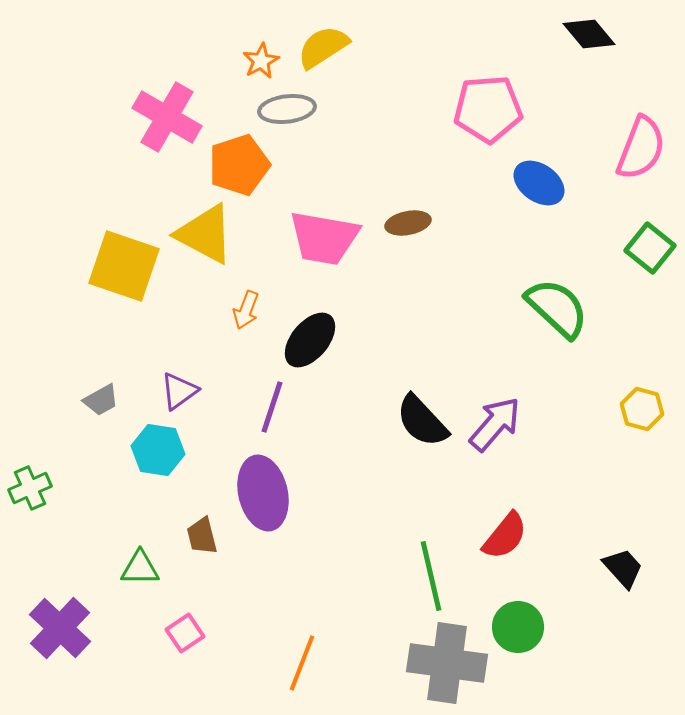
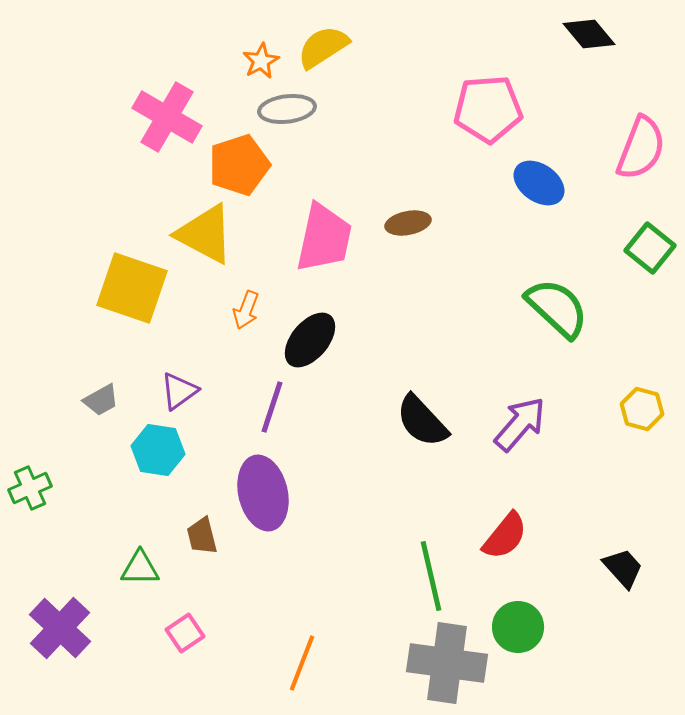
pink trapezoid: rotated 88 degrees counterclockwise
yellow square: moved 8 px right, 22 px down
purple arrow: moved 25 px right
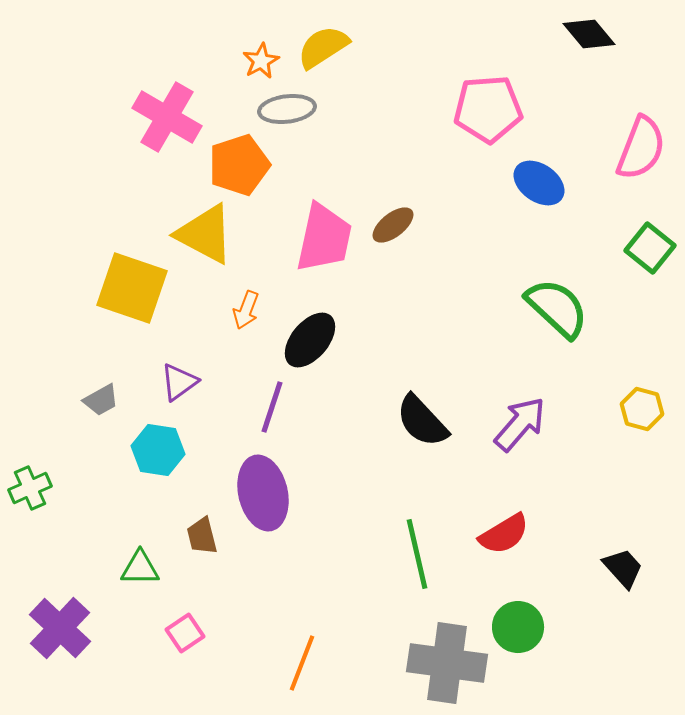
brown ellipse: moved 15 px left, 2 px down; rotated 27 degrees counterclockwise
purple triangle: moved 9 px up
red semicircle: moved 1 px left, 2 px up; rotated 20 degrees clockwise
green line: moved 14 px left, 22 px up
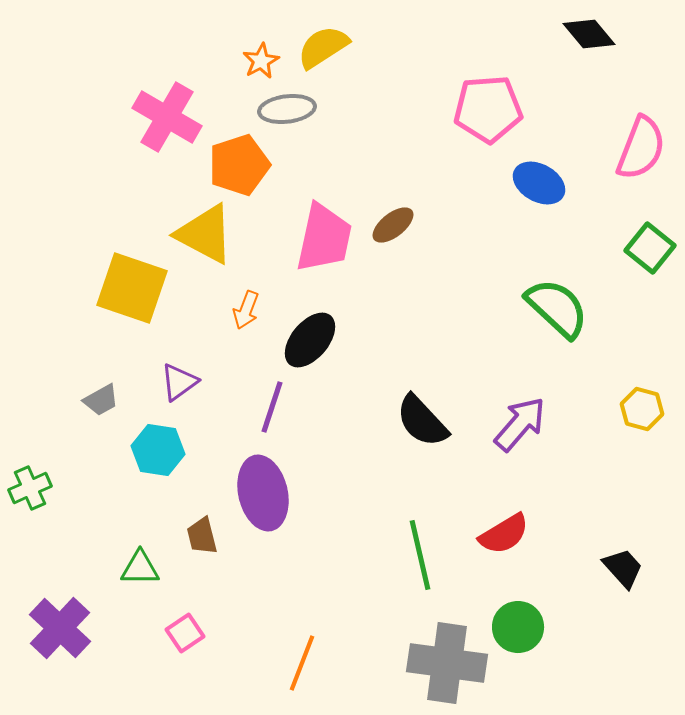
blue ellipse: rotated 6 degrees counterclockwise
green line: moved 3 px right, 1 px down
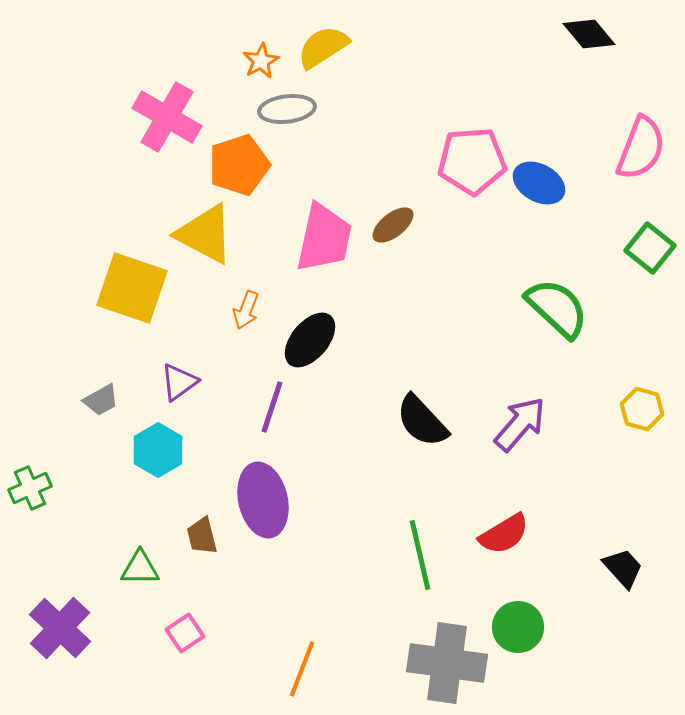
pink pentagon: moved 16 px left, 52 px down
cyan hexagon: rotated 21 degrees clockwise
purple ellipse: moved 7 px down
orange line: moved 6 px down
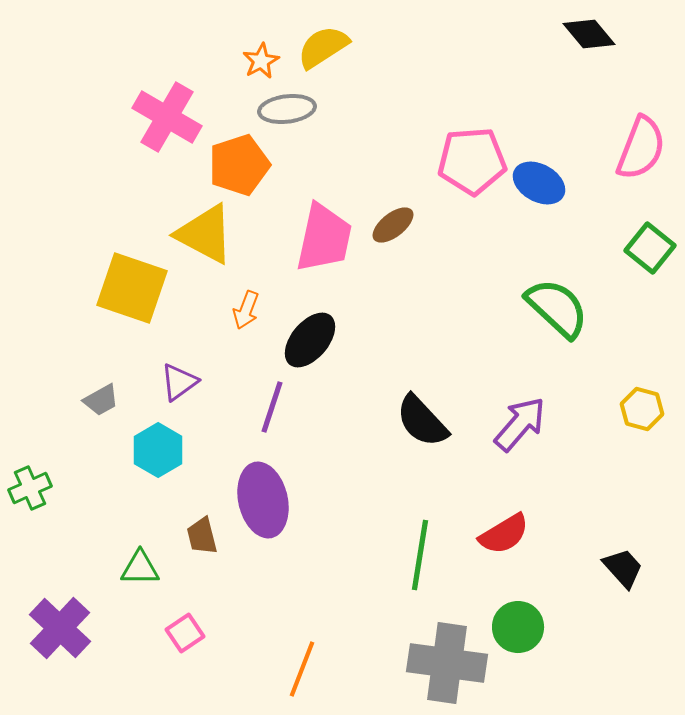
green line: rotated 22 degrees clockwise
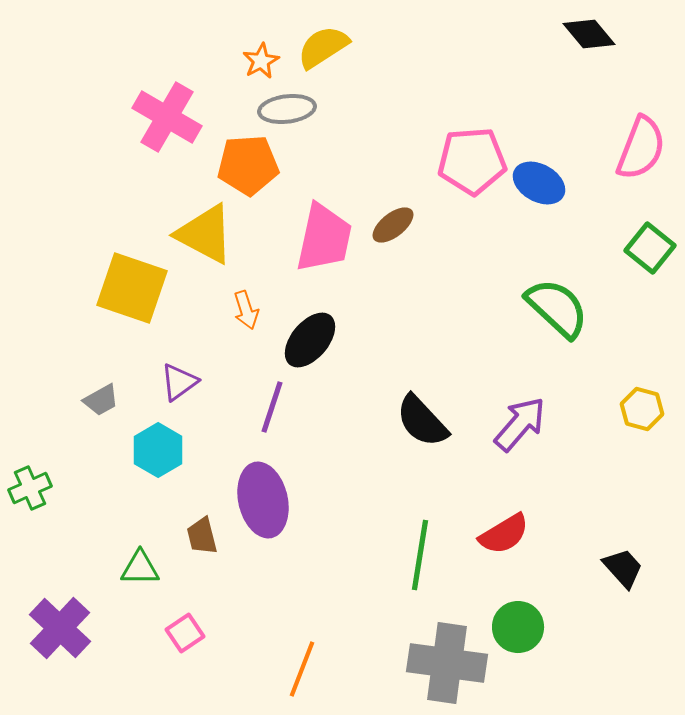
orange pentagon: moved 9 px right; rotated 14 degrees clockwise
orange arrow: rotated 39 degrees counterclockwise
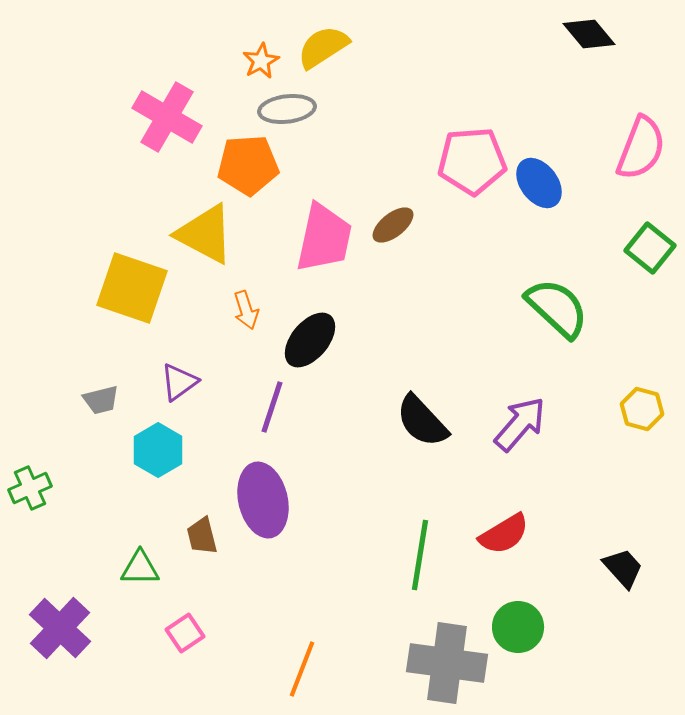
blue ellipse: rotated 24 degrees clockwise
gray trapezoid: rotated 15 degrees clockwise
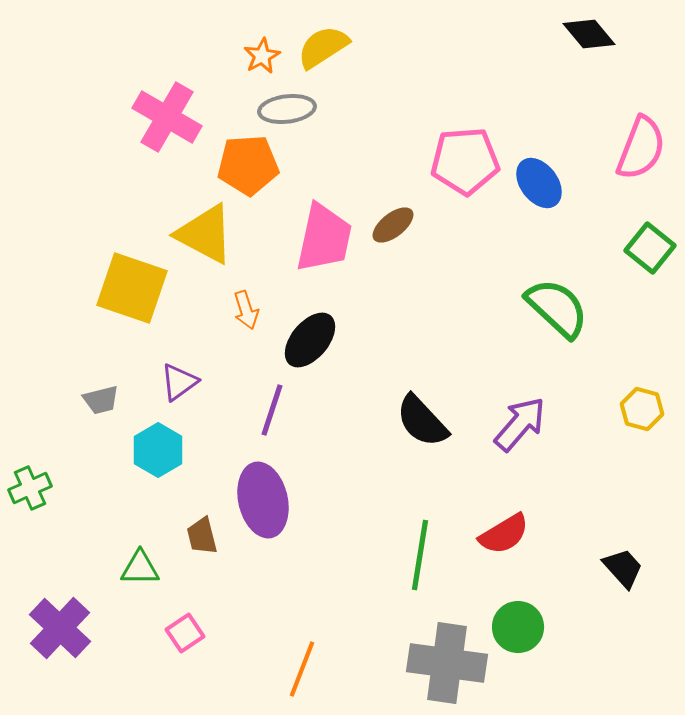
orange star: moved 1 px right, 5 px up
pink pentagon: moved 7 px left
purple line: moved 3 px down
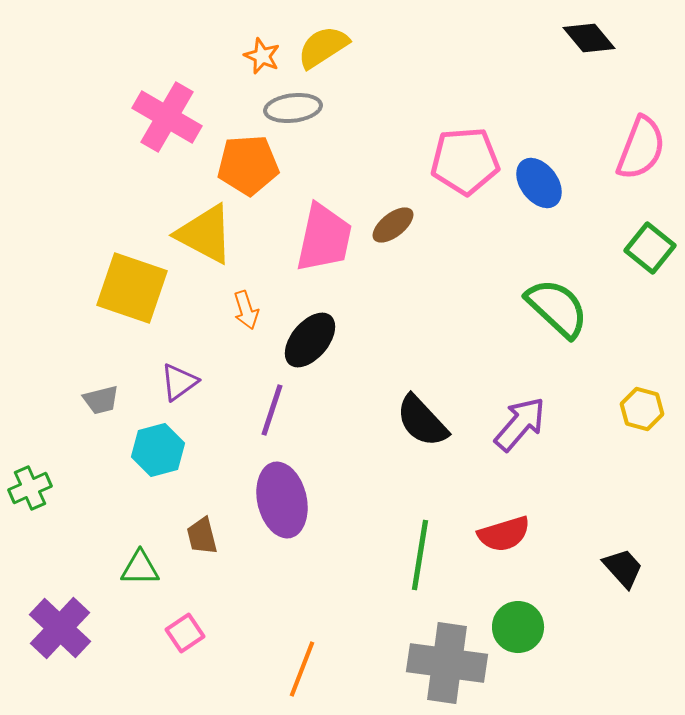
black diamond: moved 4 px down
orange star: rotated 21 degrees counterclockwise
gray ellipse: moved 6 px right, 1 px up
cyan hexagon: rotated 15 degrees clockwise
purple ellipse: moved 19 px right
red semicircle: rotated 14 degrees clockwise
